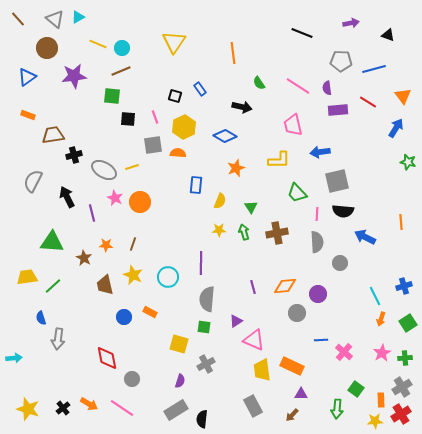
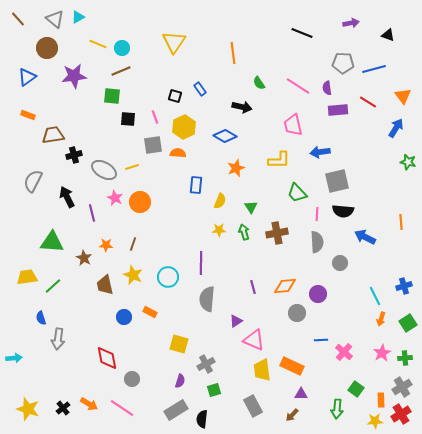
gray pentagon at (341, 61): moved 2 px right, 2 px down
green square at (204, 327): moved 10 px right, 63 px down; rotated 24 degrees counterclockwise
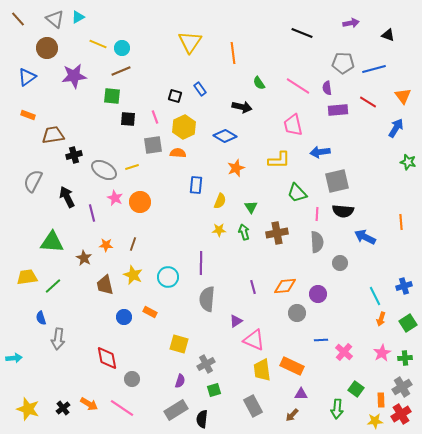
yellow triangle at (174, 42): moved 16 px right
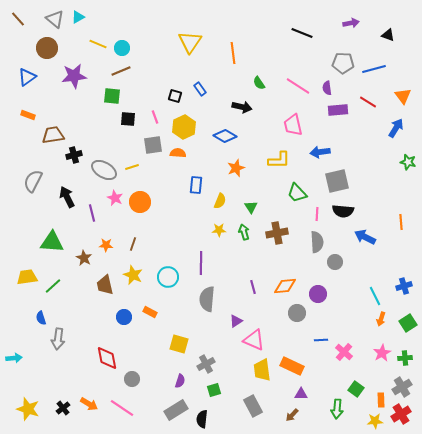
gray circle at (340, 263): moved 5 px left, 1 px up
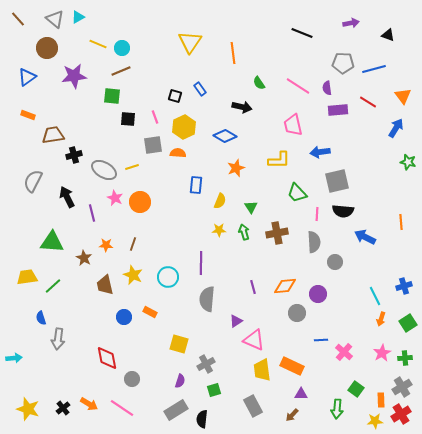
gray semicircle at (317, 242): moved 3 px left
